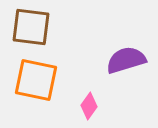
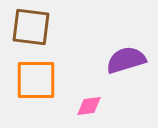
orange square: rotated 12 degrees counterclockwise
pink diamond: rotated 48 degrees clockwise
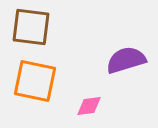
orange square: moved 1 px left, 1 px down; rotated 12 degrees clockwise
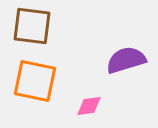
brown square: moved 1 px right, 1 px up
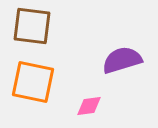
purple semicircle: moved 4 px left
orange square: moved 2 px left, 1 px down
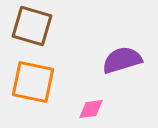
brown square: rotated 9 degrees clockwise
pink diamond: moved 2 px right, 3 px down
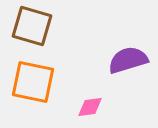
purple semicircle: moved 6 px right
pink diamond: moved 1 px left, 2 px up
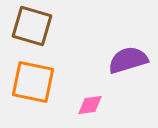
pink diamond: moved 2 px up
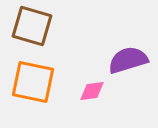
pink diamond: moved 2 px right, 14 px up
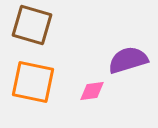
brown square: moved 1 px up
